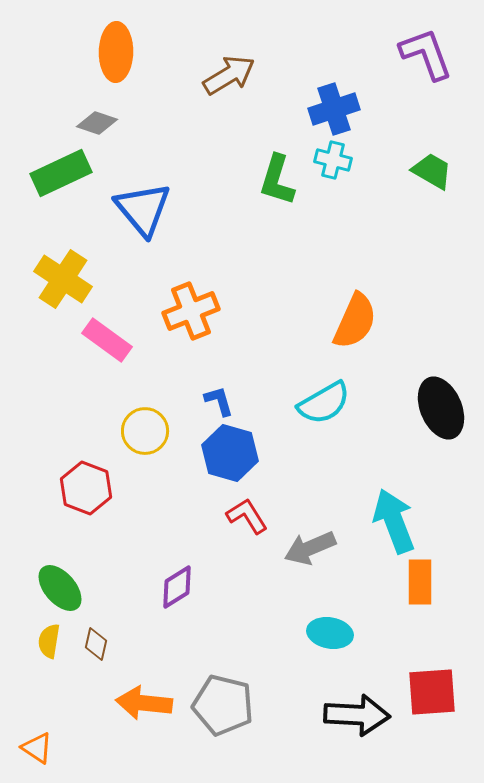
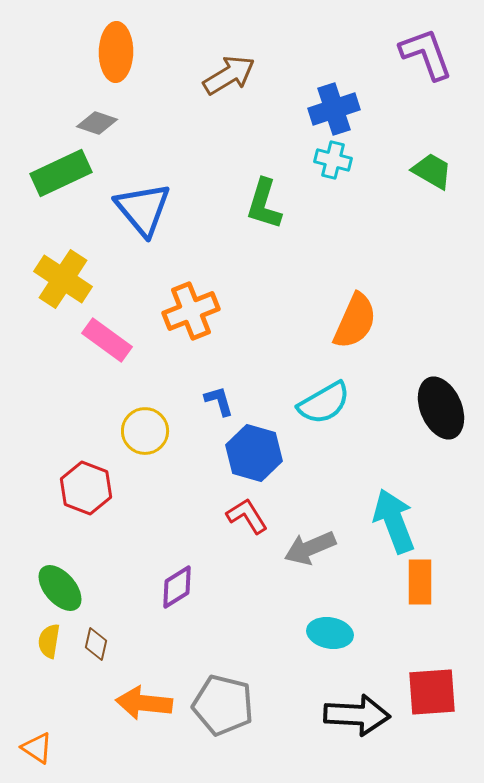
green L-shape: moved 13 px left, 24 px down
blue hexagon: moved 24 px right
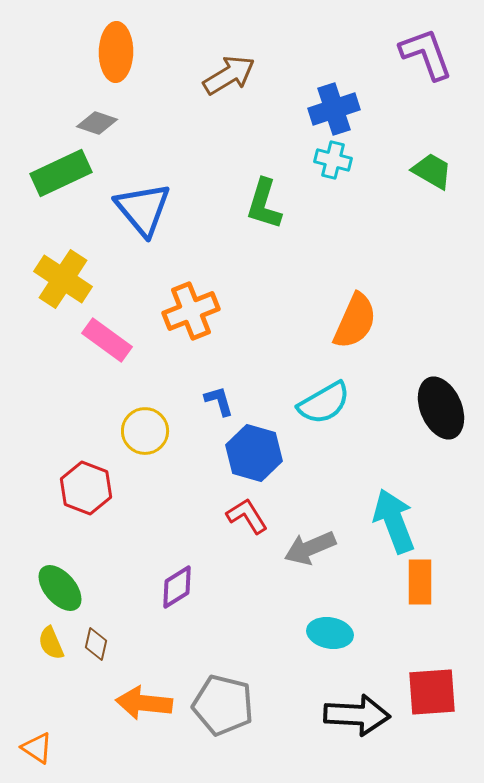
yellow semicircle: moved 2 px right, 2 px down; rotated 32 degrees counterclockwise
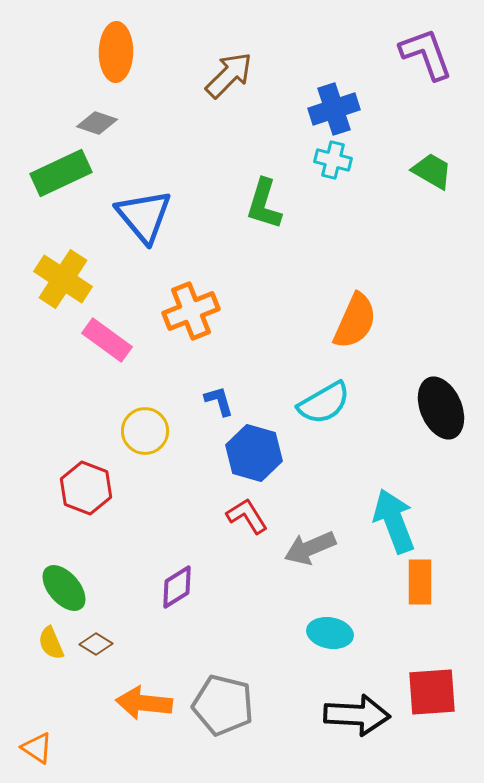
brown arrow: rotated 14 degrees counterclockwise
blue triangle: moved 1 px right, 7 px down
green ellipse: moved 4 px right
brown diamond: rotated 72 degrees counterclockwise
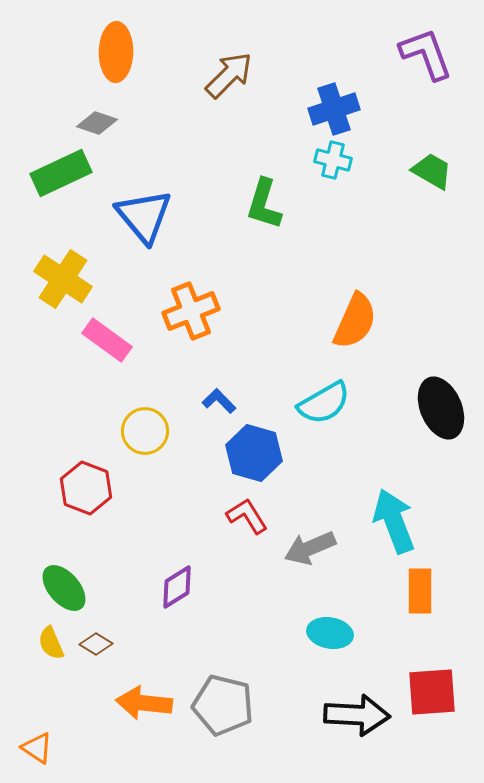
blue L-shape: rotated 28 degrees counterclockwise
orange rectangle: moved 9 px down
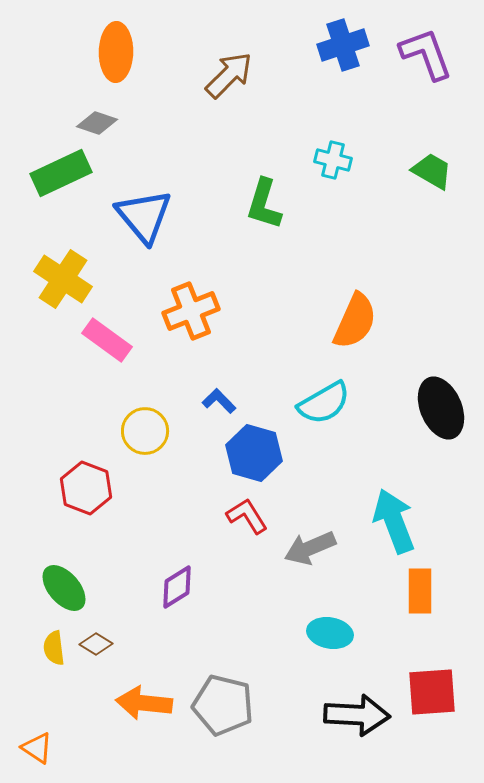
blue cross: moved 9 px right, 64 px up
yellow semicircle: moved 3 px right, 5 px down; rotated 16 degrees clockwise
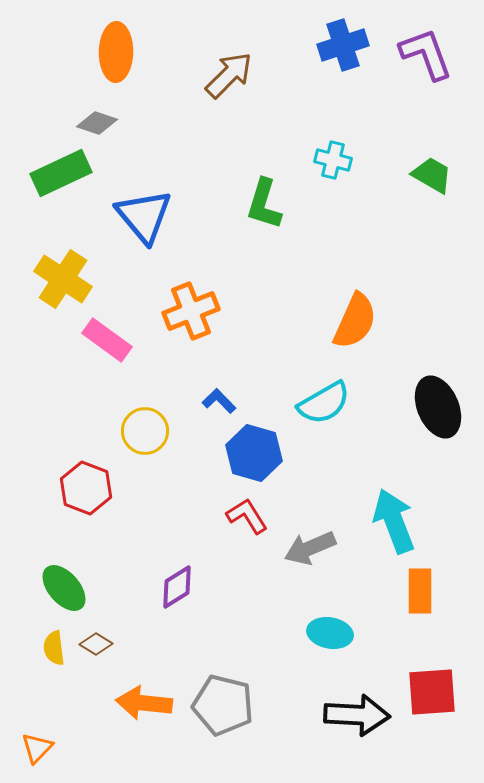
green trapezoid: moved 4 px down
black ellipse: moved 3 px left, 1 px up
orange triangle: rotated 40 degrees clockwise
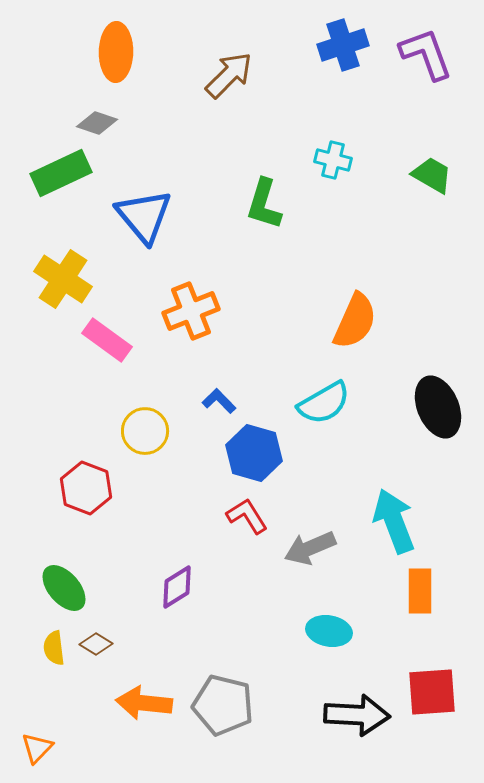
cyan ellipse: moved 1 px left, 2 px up
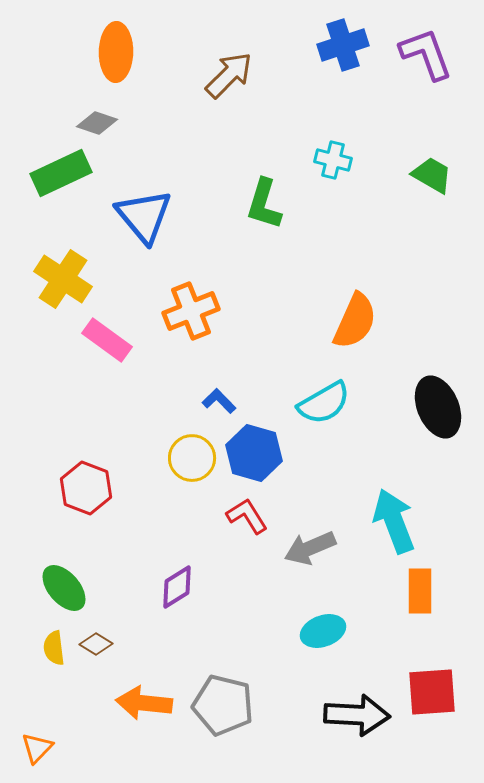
yellow circle: moved 47 px right, 27 px down
cyan ellipse: moved 6 px left; rotated 30 degrees counterclockwise
